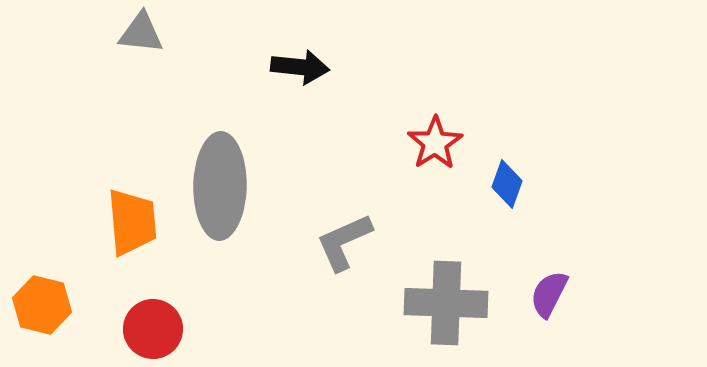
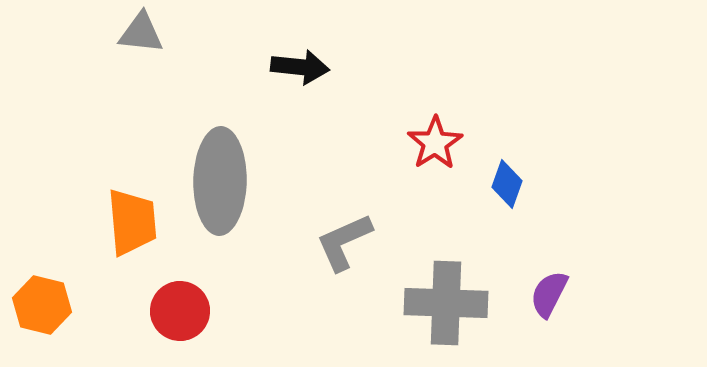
gray ellipse: moved 5 px up
red circle: moved 27 px right, 18 px up
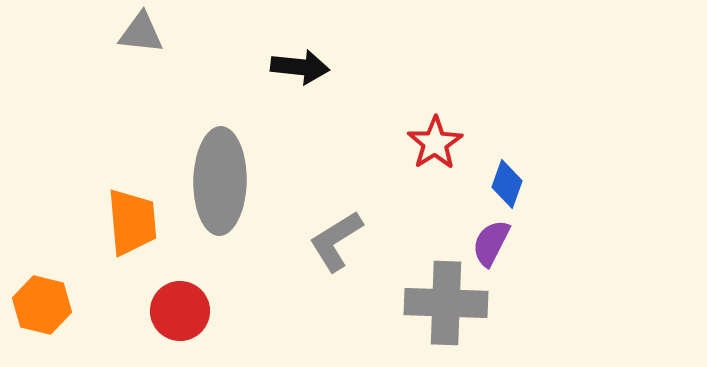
gray L-shape: moved 8 px left, 1 px up; rotated 8 degrees counterclockwise
purple semicircle: moved 58 px left, 51 px up
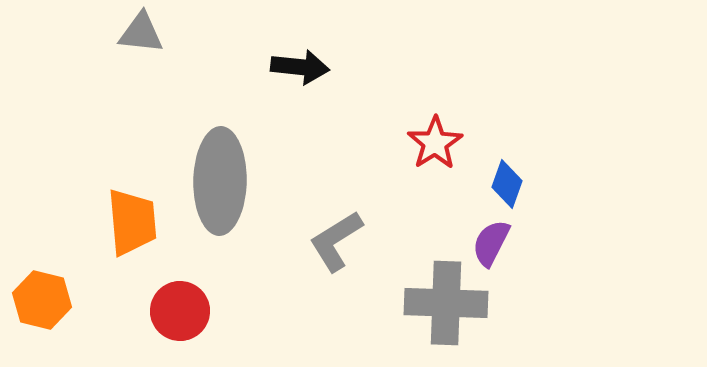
orange hexagon: moved 5 px up
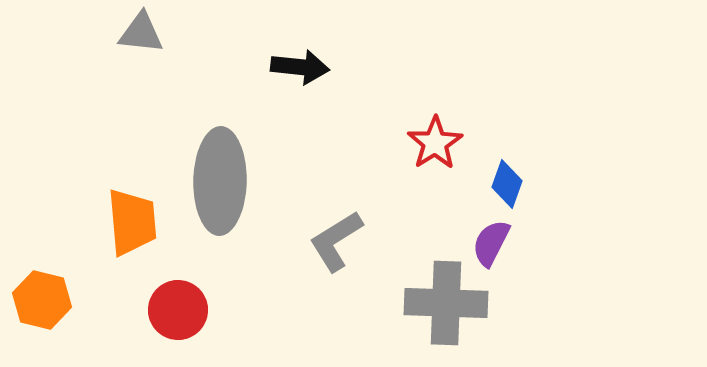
red circle: moved 2 px left, 1 px up
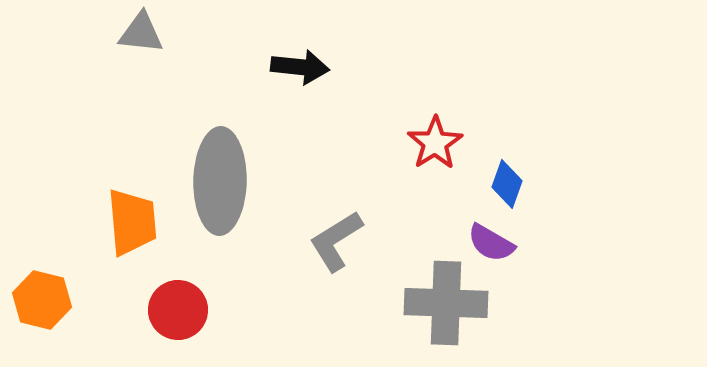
purple semicircle: rotated 87 degrees counterclockwise
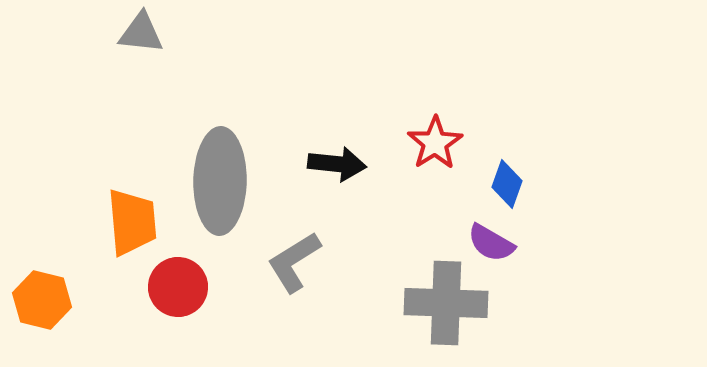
black arrow: moved 37 px right, 97 px down
gray L-shape: moved 42 px left, 21 px down
red circle: moved 23 px up
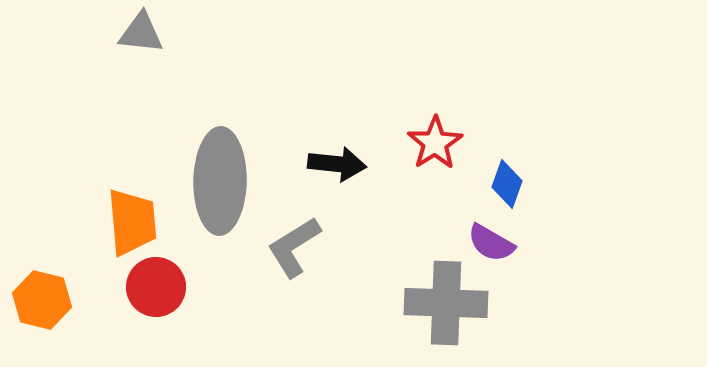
gray L-shape: moved 15 px up
red circle: moved 22 px left
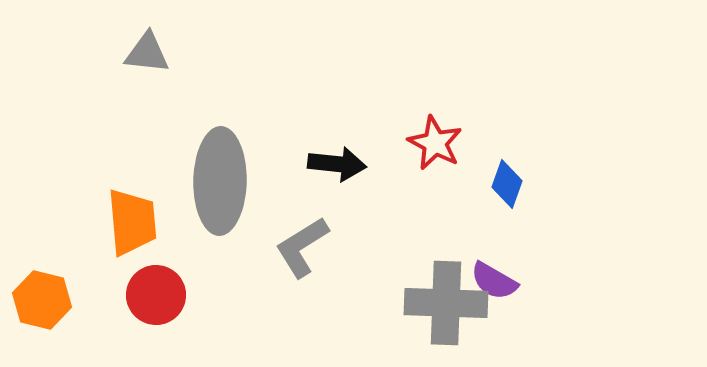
gray triangle: moved 6 px right, 20 px down
red star: rotated 12 degrees counterclockwise
purple semicircle: moved 3 px right, 38 px down
gray L-shape: moved 8 px right
red circle: moved 8 px down
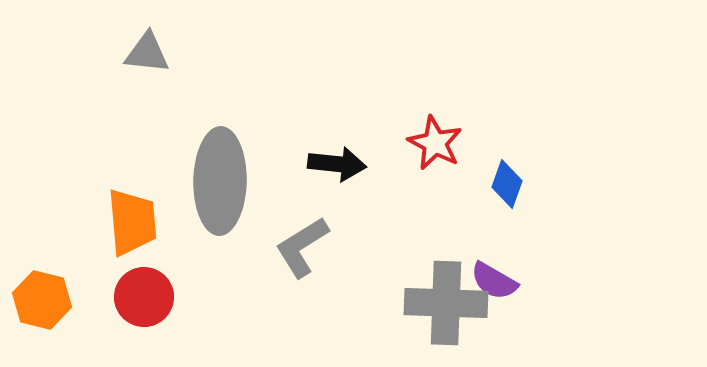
red circle: moved 12 px left, 2 px down
